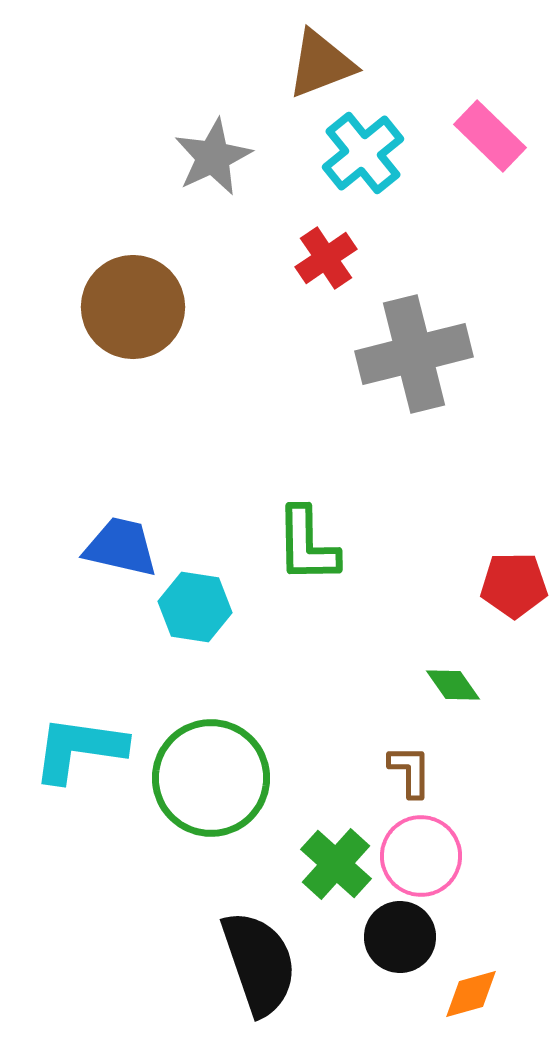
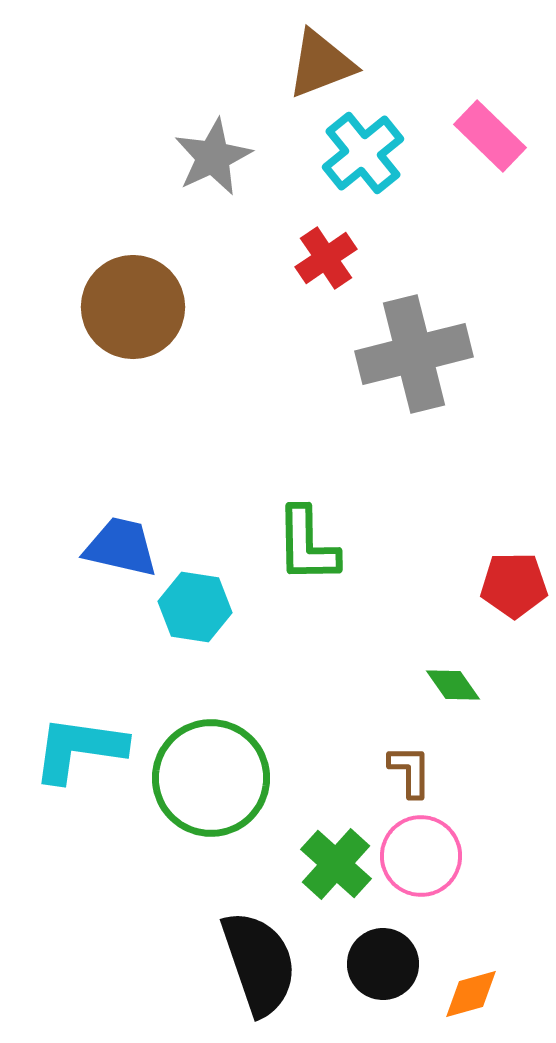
black circle: moved 17 px left, 27 px down
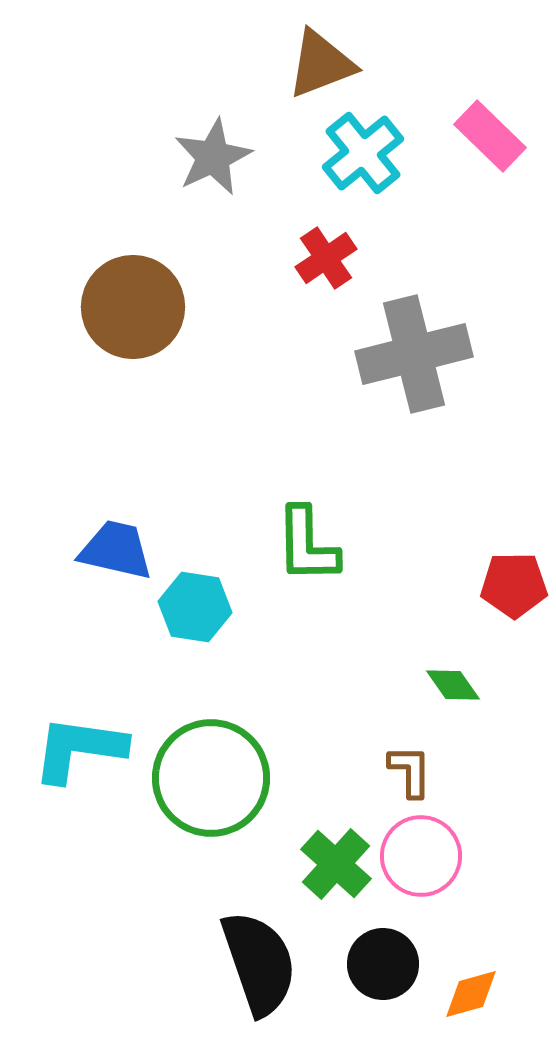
blue trapezoid: moved 5 px left, 3 px down
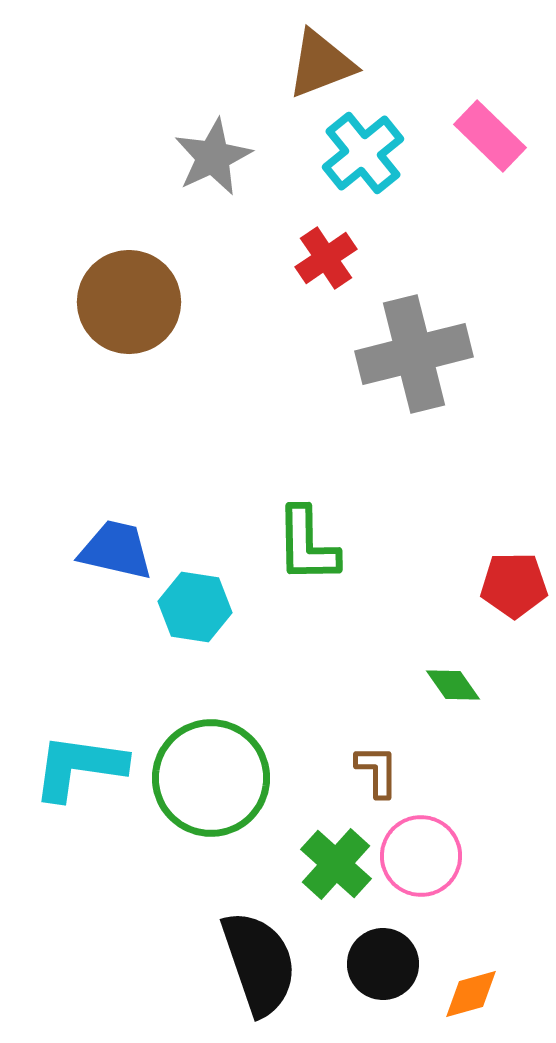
brown circle: moved 4 px left, 5 px up
cyan L-shape: moved 18 px down
brown L-shape: moved 33 px left
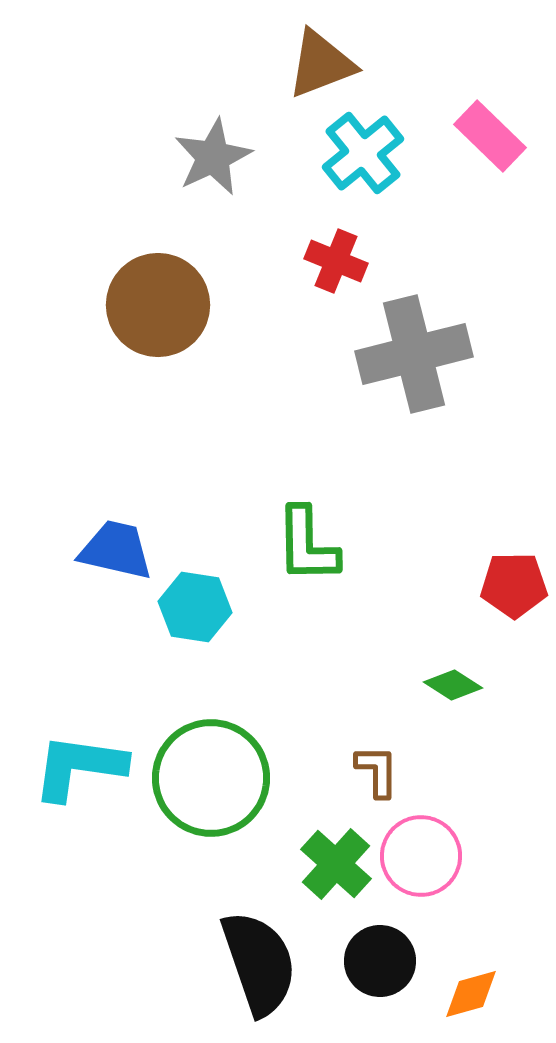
red cross: moved 10 px right, 3 px down; rotated 34 degrees counterclockwise
brown circle: moved 29 px right, 3 px down
green diamond: rotated 22 degrees counterclockwise
black circle: moved 3 px left, 3 px up
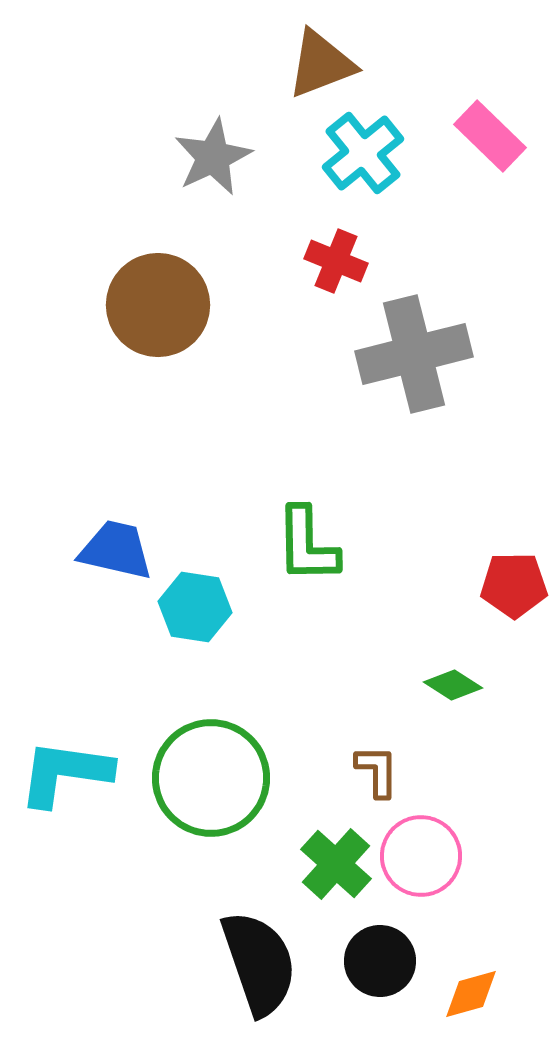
cyan L-shape: moved 14 px left, 6 px down
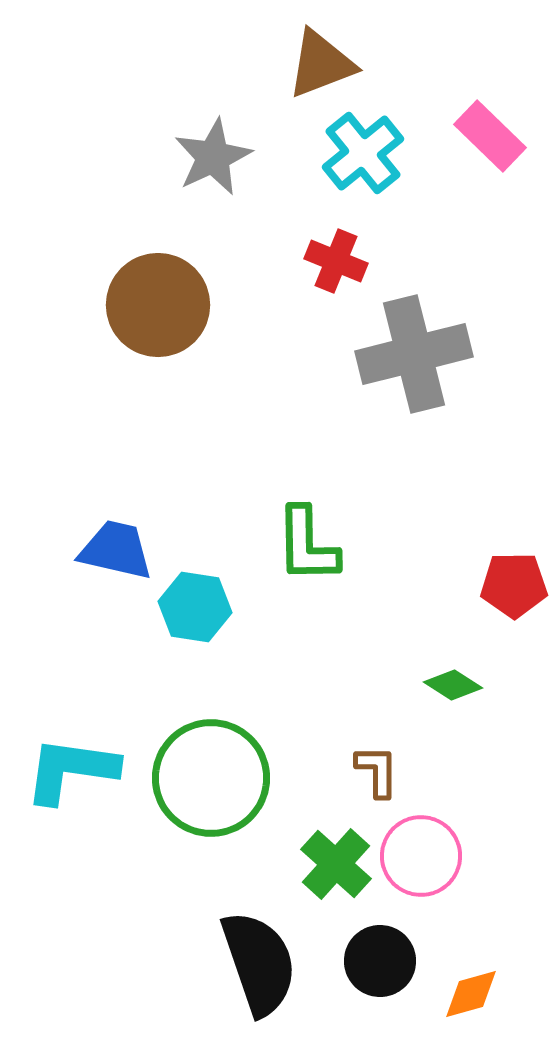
cyan L-shape: moved 6 px right, 3 px up
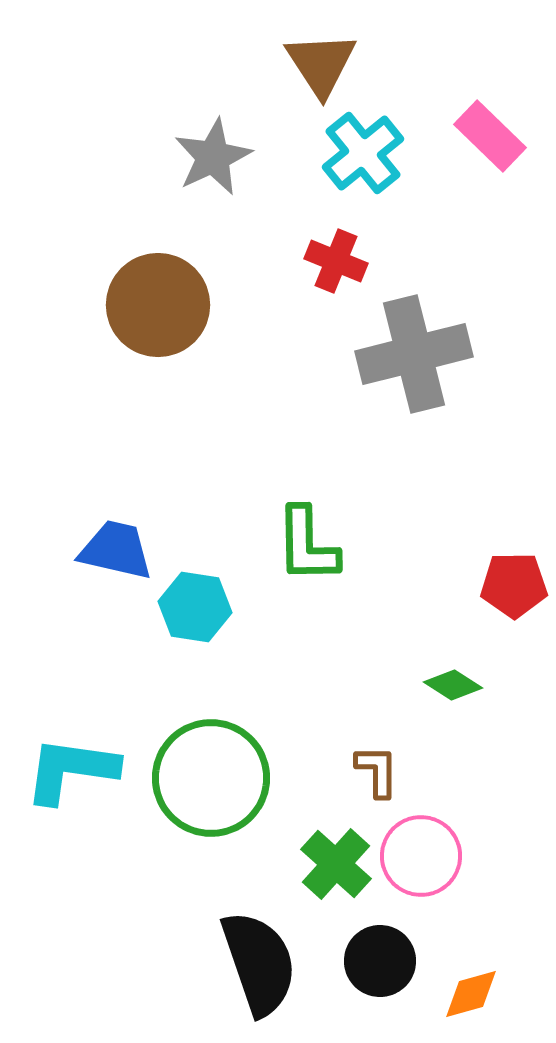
brown triangle: rotated 42 degrees counterclockwise
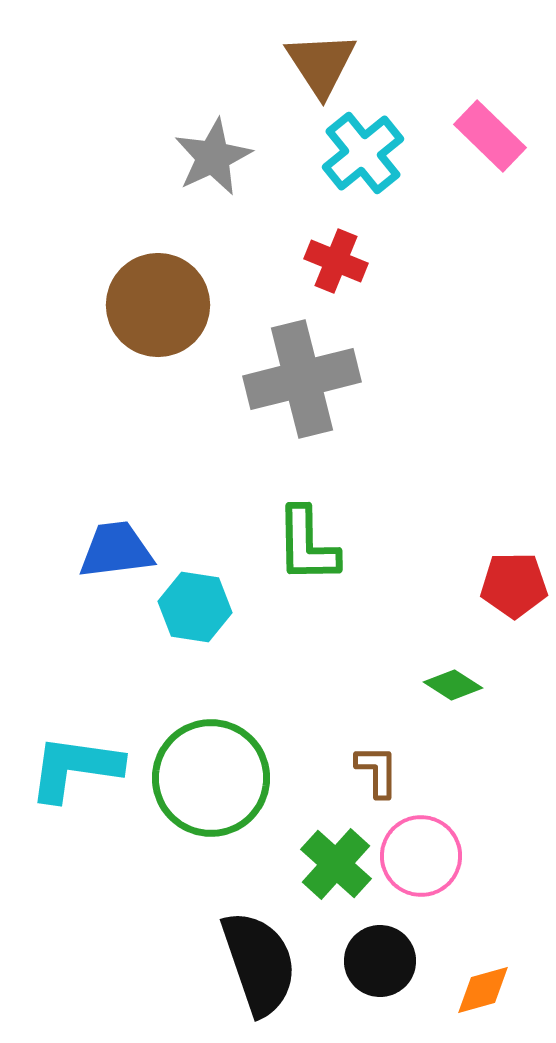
gray cross: moved 112 px left, 25 px down
blue trapezoid: rotated 20 degrees counterclockwise
cyan L-shape: moved 4 px right, 2 px up
orange diamond: moved 12 px right, 4 px up
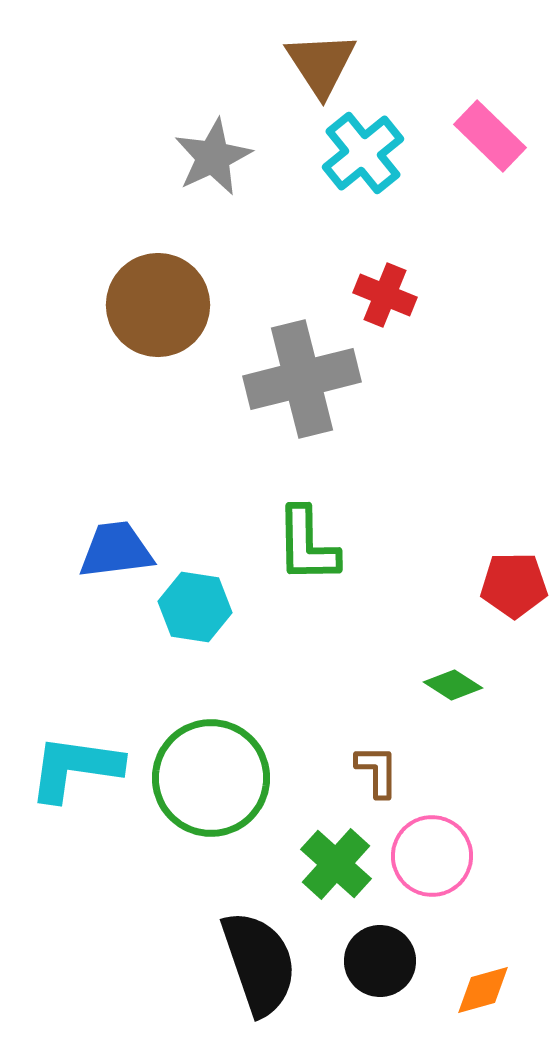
red cross: moved 49 px right, 34 px down
pink circle: moved 11 px right
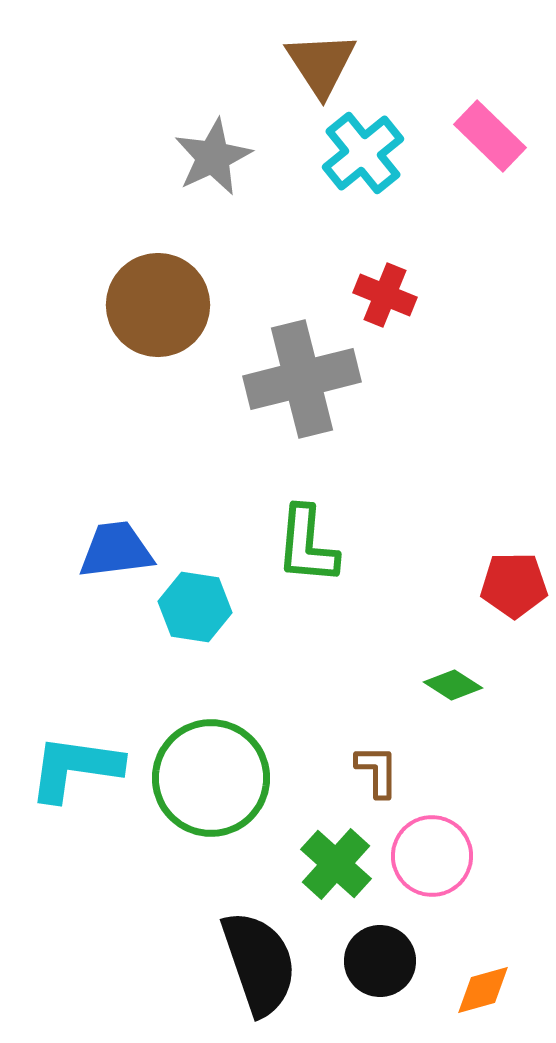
green L-shape: rotated 6 degrees clockwise
